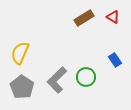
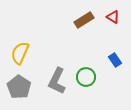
brown rectangle: moved 2 px down
gray L-shape: moved 1 px down; rotated 20 degrees counterclockwise
gray pentagon: moved 3 px left
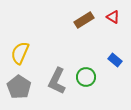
blue rectangle: rotated 16 degrees counterclockwise
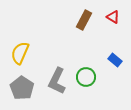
brown rectangle: rotated 30 degrees counterclockwise
gray pentagon: moved 3 px right, 1 px down
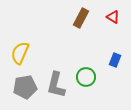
brown rectangle: moved 3 px left, 2 px up
blue rectangle: rotated 72 degrees clockwise
gray L-shape: moved 1 px left, 4 px down; rotated 12 degrees counterclockwise
gray pentagon: moved 3 px right, 1 px up; rotated 30 degrees clockwise
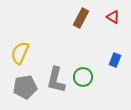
green circle: moved 3 px left
gray L-shape: moved 5 px up
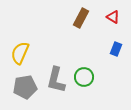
blue rectangle: moved 1 px right, 11 px up
green circle: moved 1 px right
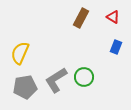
blue rectangle: moved 2 px up
gray L-shape: rotated 44 degrees clockwise
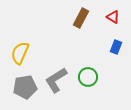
green circle: moved 4 px right
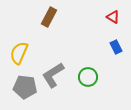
brown rectangle: moved 32 px left, 1 px up
blue rectangle: rotated 48 degrees counterclockwise
yellow semicircle: moved 1 px left
gray L-shape: moved 3 px left, 5 px up
gray pentagon: rotated 15 degrees clockwise
